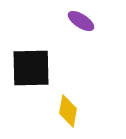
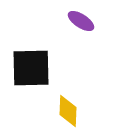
yellow diamond: rotated 8 degrees counterclockwise
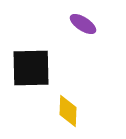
purple ellipse: moved 2 px right, 3 px down
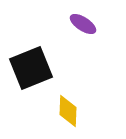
black square: rotated 21 degrees counterclockwise
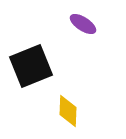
black square: moved 2 px up
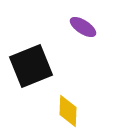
purple ellipse: moved 3 px down
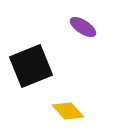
yellow diamond: rotated 44 degrees counterclockwise
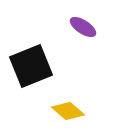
yellow diamond: rotated 8 degrees counterclockwise
